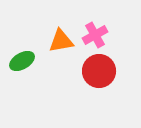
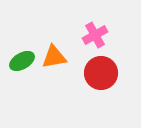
orange triangle: moved 7 px left, 16 px down
red circle: moved 2 px right, 2 px down
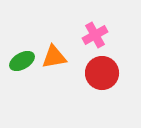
red circle: moved 1 px right
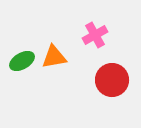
red circle: moved 10 px right, 7 px down
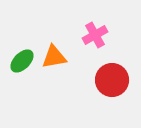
green ellipse: rotated 15 degrees counterclockwise
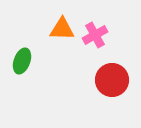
orange triangle: moved 8 px right, 28 px up; rotated 12 degrees clockwise
green ellipse: rotated 25 degrees counterclockwise
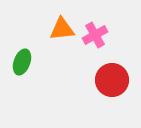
orange triangle: rotated 8 degrees counterclockwise
green ellipse: moved 1 px down
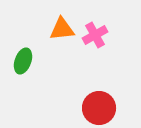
green ellipse: moved 1 px right, 1 px up
red circle: moved 13 px left, 28 px down
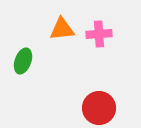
pink cross: moved 4 px right, 1 px up; rotated 25 degrees clockwise
